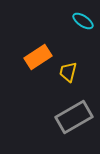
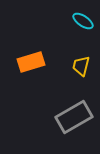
orange rectangle: moved 7 px left, 5 px down; rotated 16 degrees clockwise
yellow trapezoid: moved 13 px right, 6 px up
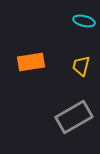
cyan ellipse: moved 1 px right; rotated 20 degrees counterclockwise
orange rectangle: rotated 8 degrees clockwise
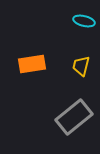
orange rectangle: moved 1 px right, 2 px down
gray rectangle: rotated 9 degrees counterclockwise
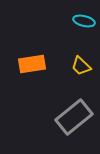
yellow trapezoid: rotated 60 degrees counterclockwise
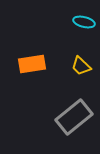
cyan ellipse: moved 1 px down
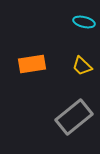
yellow trapezoid: moved 1 px right
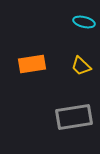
yellow trapezoid: moved 1 px left
gray rectangle: rotated 30 degrees clockwise
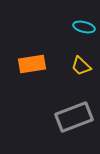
cyan ellipse: moved 5 px down
gray rectangle: rotated 12 degrees counterclockwise
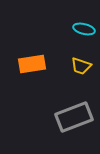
cyan ellipse: moved 2 px down
yellow trapezoid: rotated 25 degrees counterclockwise
